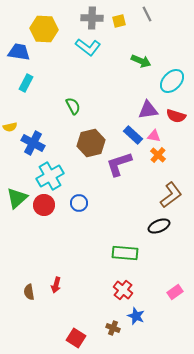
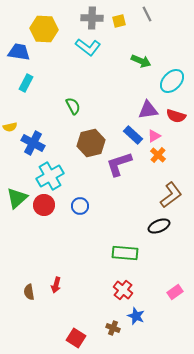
pink triangle: rotated 40 degrees counterclockwise
blue circle: moved 1 px right, 3 px down
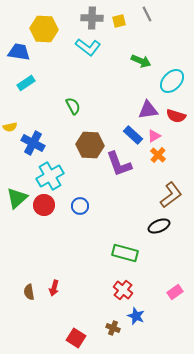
cyan rectangle: rotated 30 degrees clockwise
brown hexagon: moved 1 px left, 2 px down; rotated 16 degrees clockwise
purple L-shape: rotated 92 degrees counterclockwise
green rectangle: rotated 10 degrees clockwise
red arrow: moved 2 px left, 3 px down
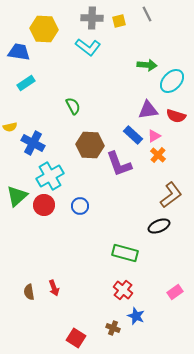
green arrow: moved 6 px right, 4 px down; rotated 18 degrees counterclockwise
green triangle: moved 2 px up
red arrow: rotated 35 degrees counterclockwise
